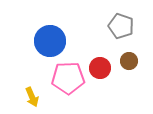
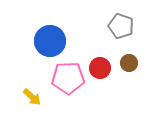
brown circle: moved 2 px down
yellow arrow: rotated 24 degrees counterclockwise
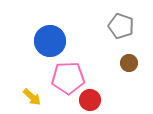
red circle: moved 10 px left, 32 px down
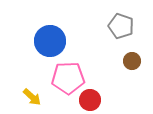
brown circle: moved 3 px right, 2 px up
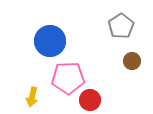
gray pentagon: rotated 20 degrees clockwise
yellow arrow: rotated 60 degrees clockwise
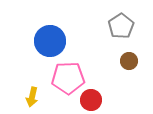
brown circle: moved 3 px left
red circle: moved 1 px right
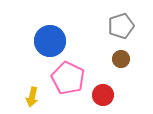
gray pentagon: rotated 15 degrees clockwise
brown circle: moved 8 px left, 2 px up
pink pentagon: rotated 28 degrees clockwise
red circle: moved 12 px right, 5 px up
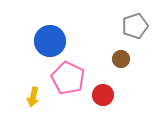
gray pentagon: moved 14 px right
yellow arrow: moved 1 px right
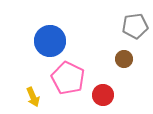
gray pentagon: rotated 10 degrees clockwise
brown circle: moved 3 px right
yellow arrow: rotated 36 degrees counterclockwise
